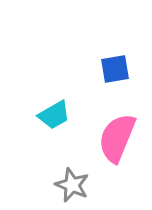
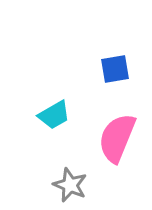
gray star: moved 2 px left
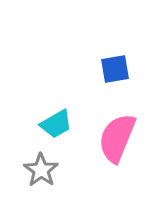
cyan trapezoid: moved 2 px right, 9 px down
gray star: moved 29 px left, 15 px up; rotated 12 degrees clockwise
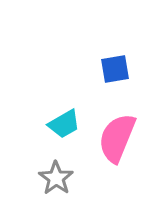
cyan trapezoid: moved 8 px right
gray star: moved 15 px right, 8 px down
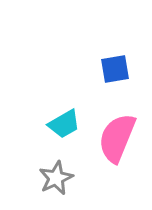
gray star: rotated 12 degrees clockwise
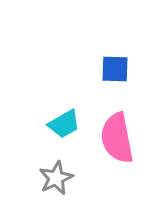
blue square: rotated 12 degrees clockwise
pink semicircle: rotated 33 degrees counterclockwise
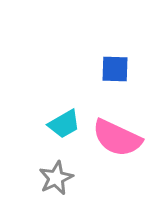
pink semicircle: rotated 54 degrees counterclockwise
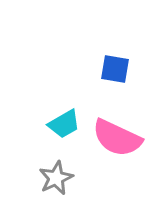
blue square: rotated 8 degrees clockwise
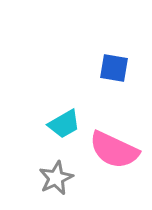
blue square: moved 1 px left, 1 px up
pink semicircle: moved 3 px left, 12 px down
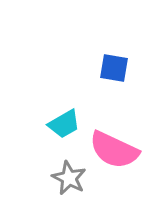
gray star: moved 13 px right; rotated 20 degrees counterclockwise
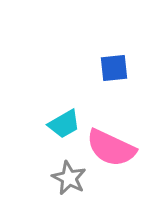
blue square: rotated 16 degrees counterclockwise
pink semicircle: moved 3 px left, 2 px up
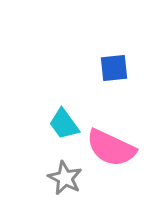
cyan trapezoid: rotated 84 degrees clockwise
gray star: moved 4 px left
